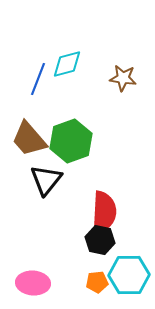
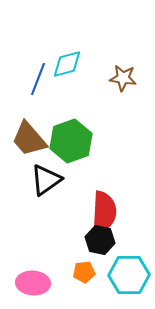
black triangle: rotated 16 degrees clockwise
orange pentagon: moved 13 px left, 10 px up
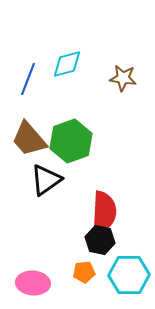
blue line: moved 10 px left
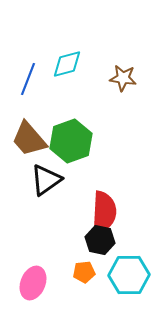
pink ellipse: rotated 72 degrees counterclockwise
